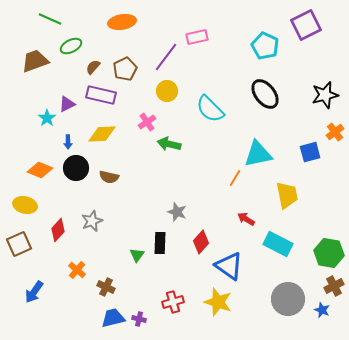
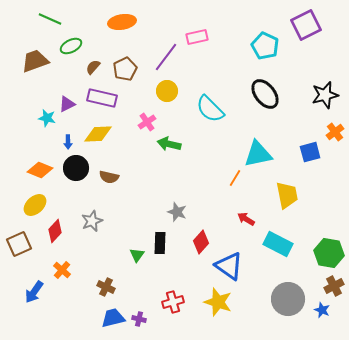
purple rectangle at (101, 95): moved 1 px right, 3 px down
cyan star at (47, 118): rotated 24 degrees counterclockwise
yellow diamond at (102, 134): moved 4 px left
yellow ellipse at (25, 205): moved 10 px right; rotated 55 degrees counterclockwise
red diamond at (58, 230): moved 3 px left, 1 px down
orange cross at (77, 270): moved 15 px left
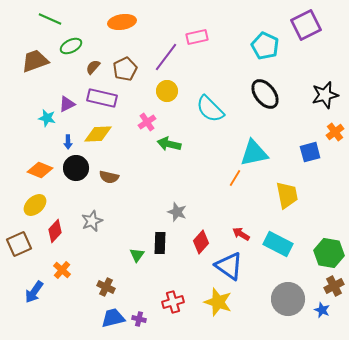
cyan triangle at (258, 154): moved 4 px left, 1 px up
red arrow at (246, 219): moved 5 px left, 15 px down
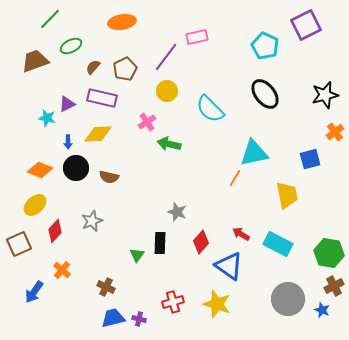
green line at (50, 19): rotated 70 degrees counterclockwise
blue square at (310, 152): moved 7 px down
yellow star at (218, 302): moved 1 px left, 2 px down
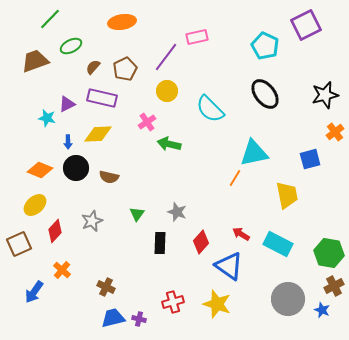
green triangle at (137, 255): moved 41 px up
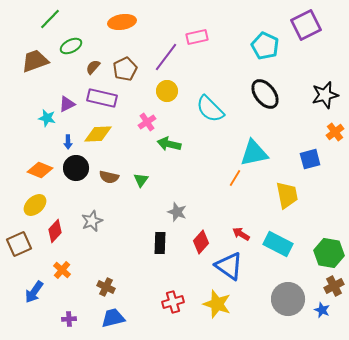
green triangle at (137, 214): moved 4 px right, 34 px up
purple cross at (139, 319): moved 70 px left; rotated 16 degrees counterclockwise
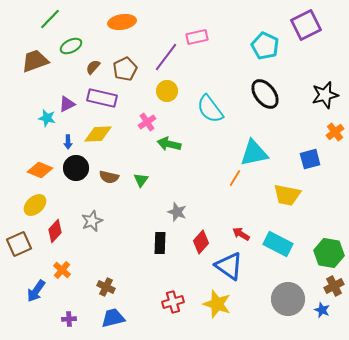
cyan semicircle at (210, 109): rotated 8 degrees clockwise
yellow trapezoid at (287, 195): rotated 112 degrees clockwise
blue arrow at (34, 292): moved 2 px right, 1 px up
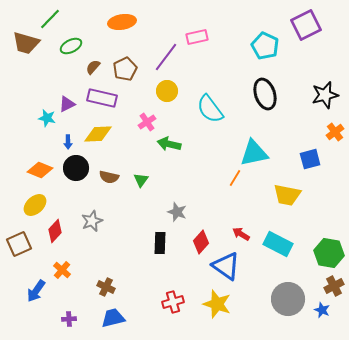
brown trapezoid at (35, 61): moved 9 px left, 18 px up; rotated 144 degrees counterclockwise
black ellipse at (265, 94): rotated 20 degrees clockwise
blue triangle at (229, 266): moved 3 px left
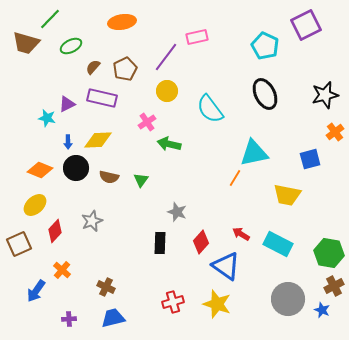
black ellipse at (265, 94): rotated 8 degrees counterclockwise
yellow diamond at (98, 134): moved 6 px down
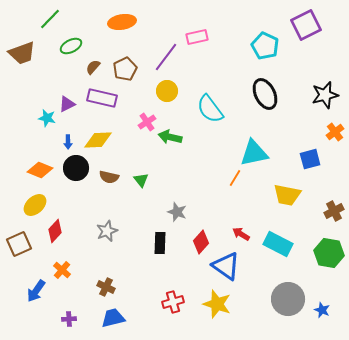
brown trapezoid at (26, 43): moved 4 px left, 10 px down; rotated 36 degrees counterclockwise
green arrow at (169, 144): moved 1 px right, 7 px up
green triangle at (141, 180): rotated 14 degrees counterclockwise
gray star at (92, 221): moved 15 px right, 10 px down
brown cross at (334, 286): moved 75 px up
